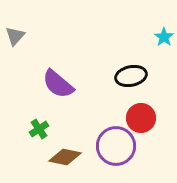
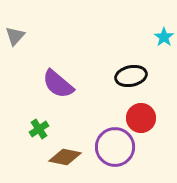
purple circle: moved 1 px left, 1 px down
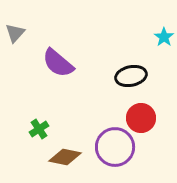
gray triangle: moved 3 px up
purple semicircle: moved 21 px up
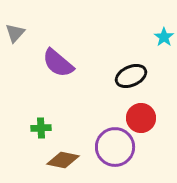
black ellipse: rotated 12 degrees counterclockwise
green cross: moved 2 px right, 1 px up; rotated 30 degrees clockwise
brown diamond: moved 2 px left, 3 px down
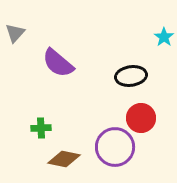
black ellipse: rotated 16 degrees clockwise
brown diamond: moved 1 px right, 1 px up
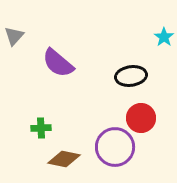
gray triangle: moved 1 px left, 3 px down
